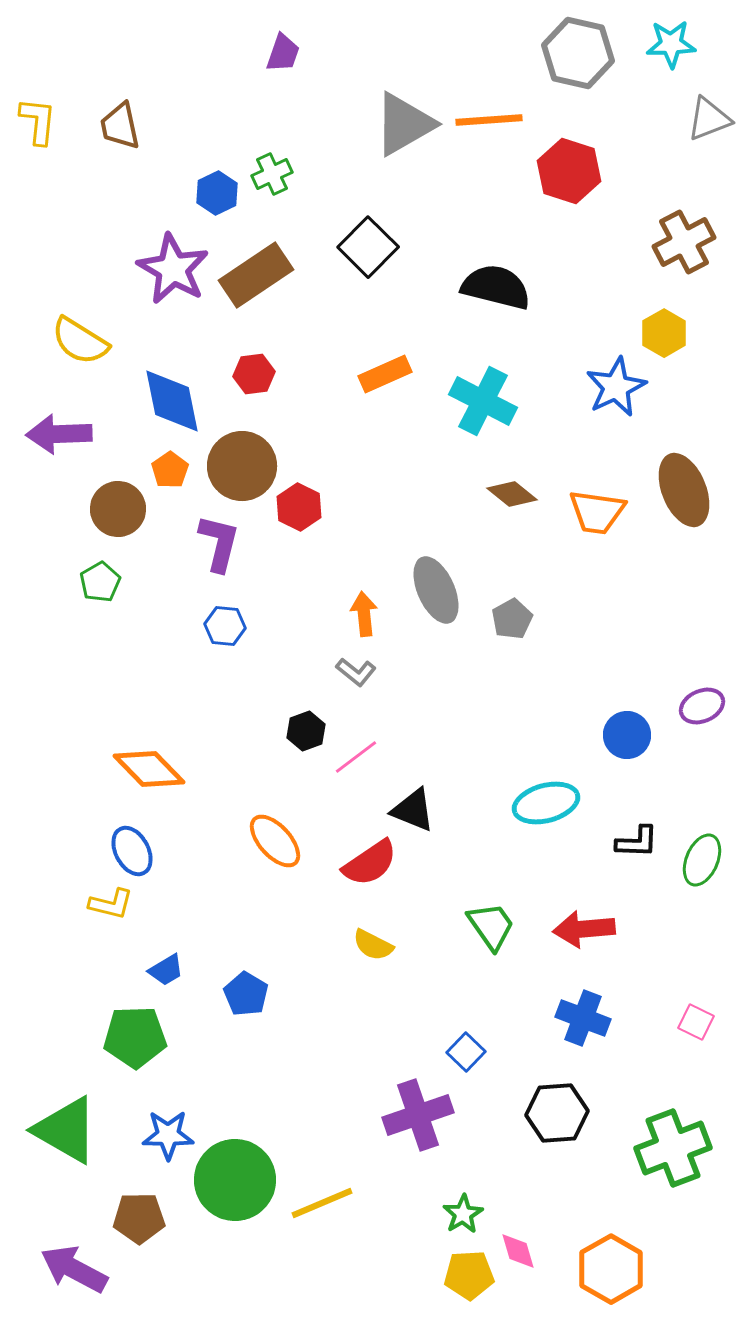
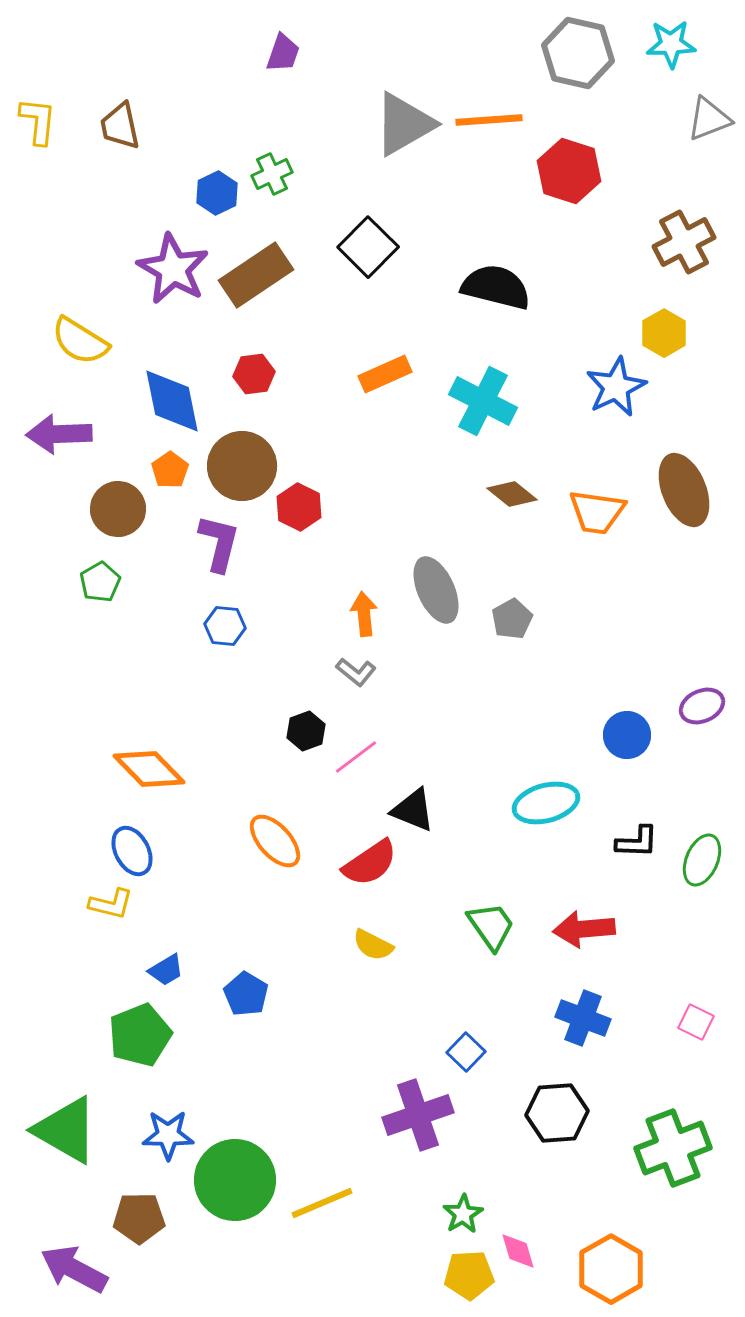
green pentagon at (135, 1037): moved 5 px right, 2 px up; rotated 20 degrees counterclockwise
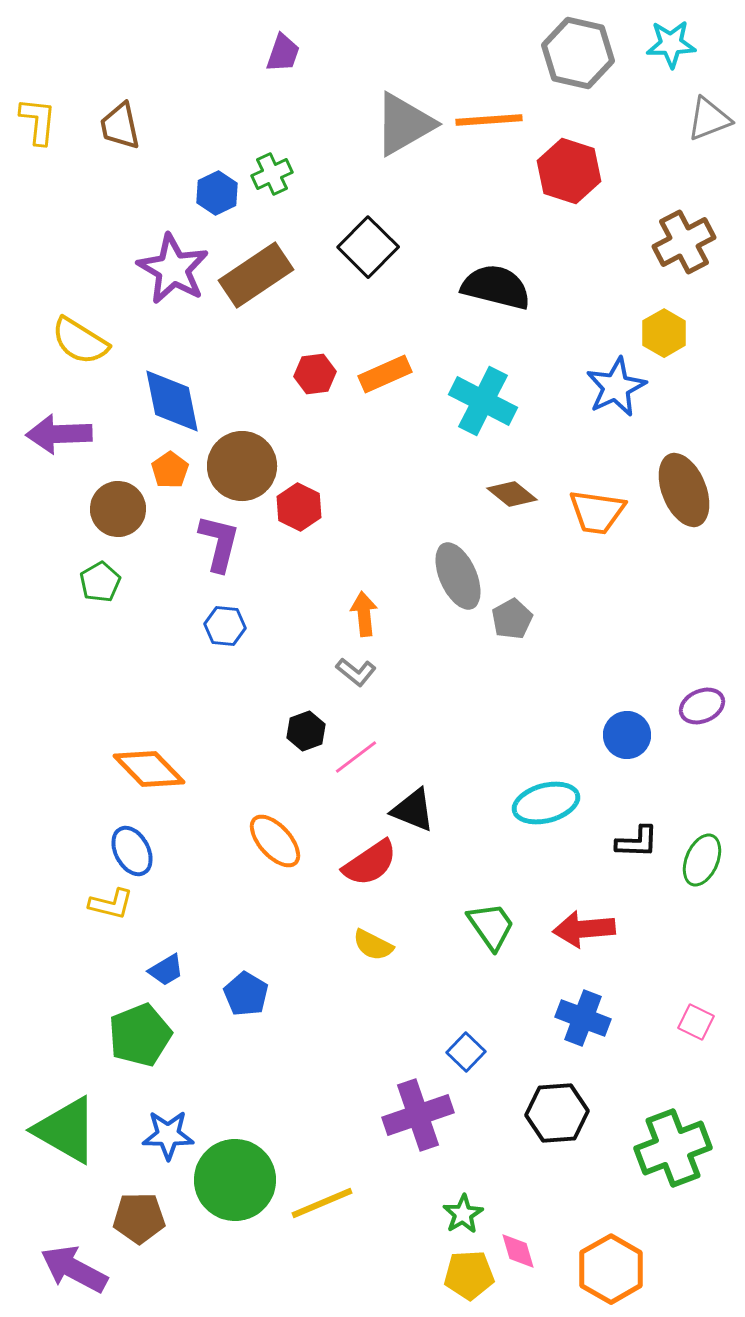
red hexagon at (254, 374): moved 61 px right
gray ellipse at (436, 590): moved 22 px right, 14 px up
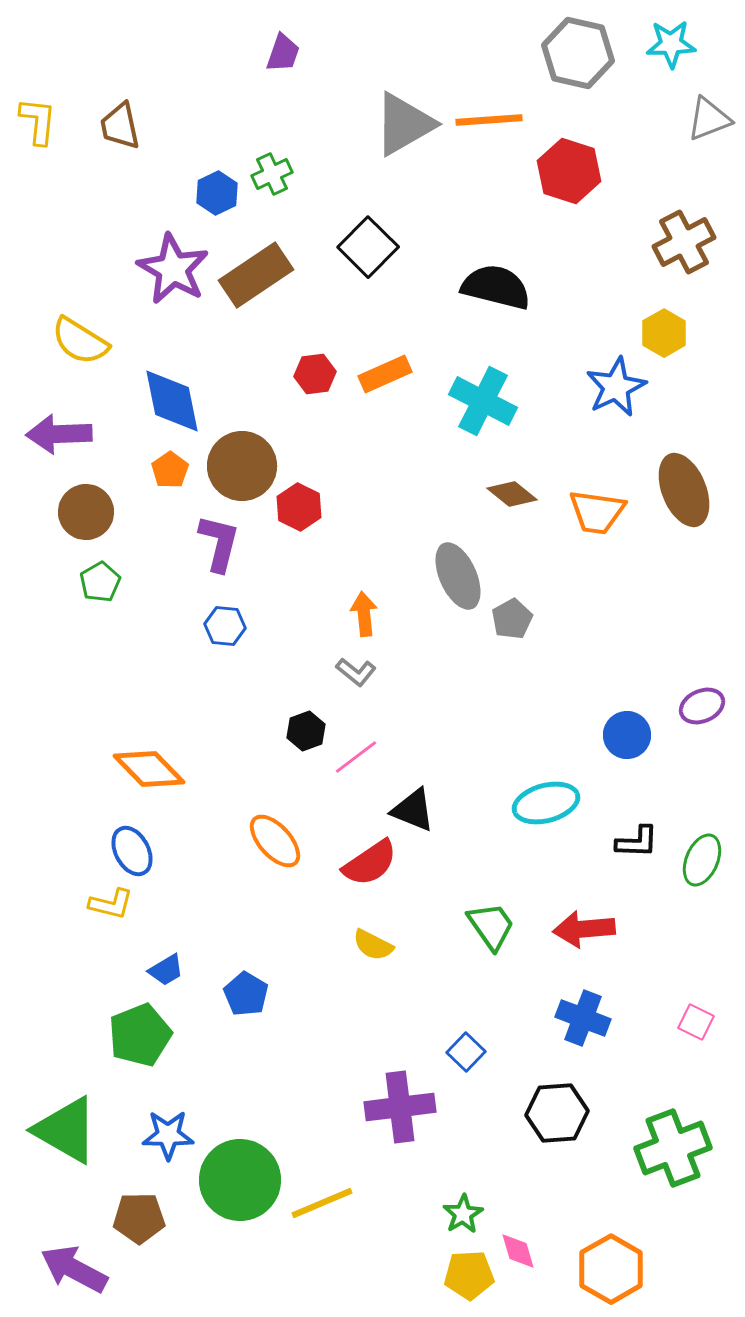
brown circle at (118, 509): moved 32 px left, 3 px down
purple cross at (418, 1115): moved 18 px left, 8 px up; rotated 12 degrees clockwise
green circle at (235, 1180): moved 5 px right
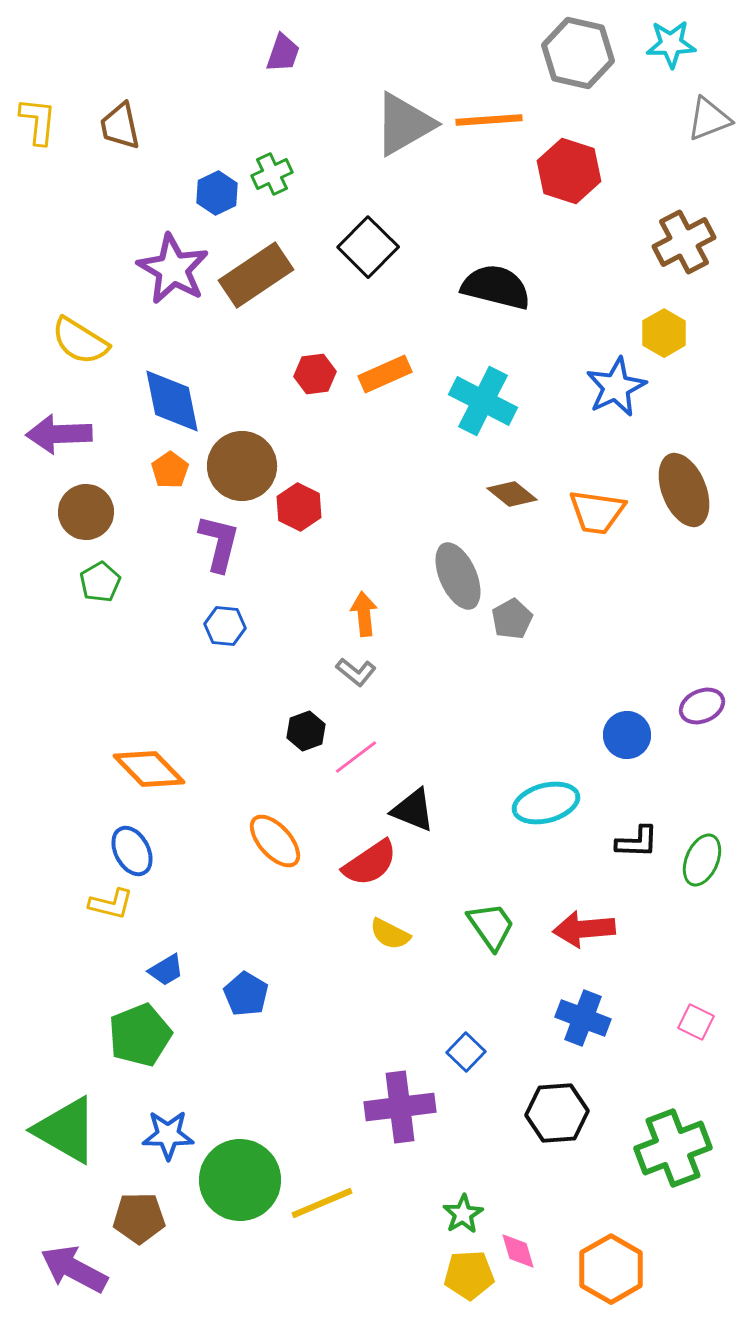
yellow semicircle at (373, 945): moved 17 px right, 11 px up
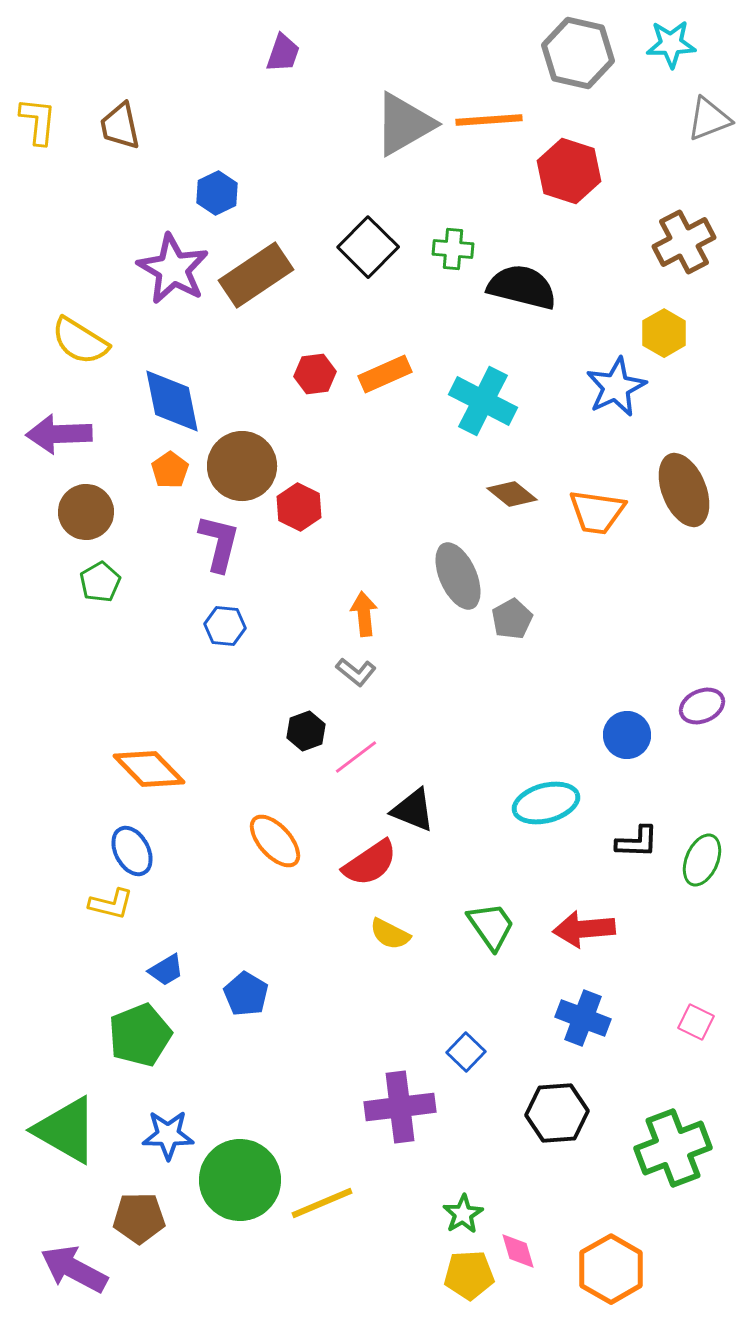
green cross at (272, 174): moved 181 px right, 75 px down; rotated 30 degrees clockwise
black semicircle at (496, 287): moved 26 px right
